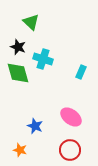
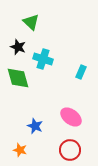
green diamond: moved 5 px down
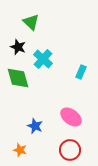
cyan cross: rotated 24 degrees clockwise
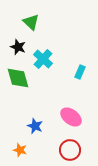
cyan rectangle: moved 1 px left
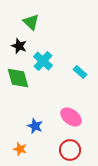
black star: moved 1 px right, 1 px up
cyan cross: moved 2 px down
cyan rectangle: rotated 72 degrees counterclockwise
orange star: moved 1 px up
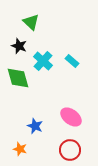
cyan rectangle: moved 8 px left, 11 px up
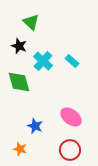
green diamond: moved 1 px right, 4 px down
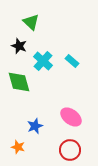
blue star: rotated 28 degrees clockwise
orange star: moved 2 px left, 2 px up
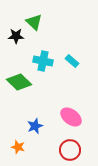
green triangle: moved 3 px right
black star: moved 3 px left, 10 px up; rotated 21 degrees counterclockwise
cyan cross: rotated 30 degrees counterclockwise
green diamond: rotated 30 degrees counterclockwise
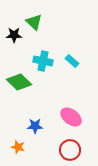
black star: moved 2 px left, 1 px up
blue star: rotated 21 degrees clockwise
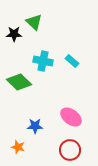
black star: moved 1 px up
